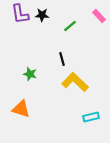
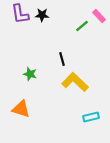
green line: moved 12 px right
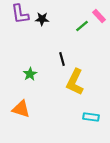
black star: moved 4 px down
green star: rotated 24 degrees clockwise
yellow L-shape: rotated 108 degrees counterclockwise
cyan rectangle: rotated 21 degrees clockwise
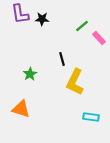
pink rectangle: moved 22 px down
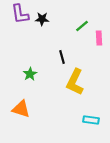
pink rectangle: rotated 40 degrees clockwise
black line: moved 2 px up
cyan rectangle: moved 3 px down
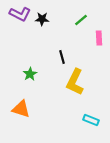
purple L-shape: rotated 55 degrees counterclockwise
green line: moved 1 px left, 6 px up
cyan rectangle: rotated 14 degrees clockwise
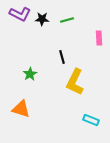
green line: moved 14 px left; rotated 24 degrees clockwise
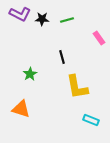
pink rectangle: rotated 32 degrees counterclockwise
yellow L-shape: moved 2 px right, 5 px down; rotated 36 degrees counterclockwise
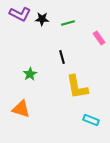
green line: moved 1 px right, 3 px down
